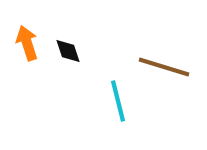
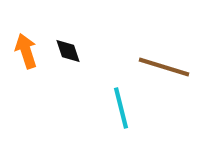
orange arrow: moved 1 px left, 8 px down
cyan line: moved 3 px right, 7 px down
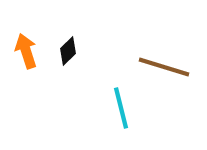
black diamond: rotated 64 degrees clockwise
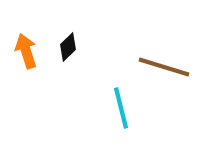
black diamond: moved 4 px up
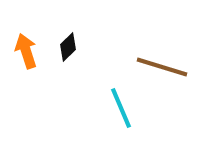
brown line: moved 2 px left
cyan line: rotated 9 degrees counterclockwise
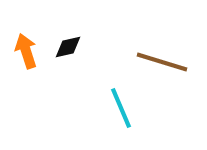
black diamond: rotated 32 degrees clockwise
brown line: moved 5 px up
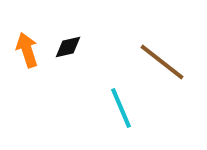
orange arrow: moved 1 px right, 1 px up
brown line: rotated 21 degrees clockwise
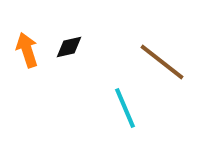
black diamond: moved 1 px right
cyan line: moved 4 px right
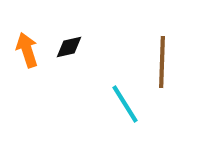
brown line: rotated 54 degrees clockwise
cyan line: moved 4 px up; rotated 9 degrees counterclockwise
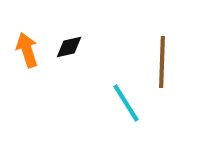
cyan line: moved 1 px right, 1 px up
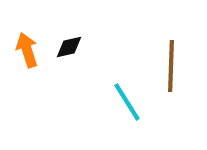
brown line: moved 9 px right, 4 px down
cyan line: moved 1 px right, 1 px up
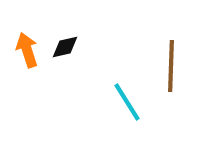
black diamond: moved 4 px left
